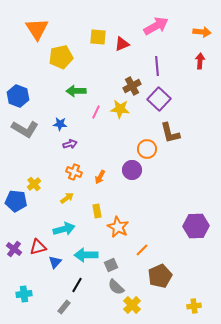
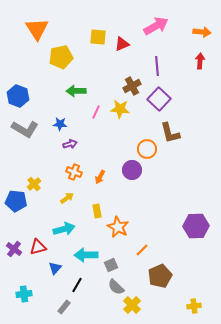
blue triangle at (55, 262): moved 6 px down
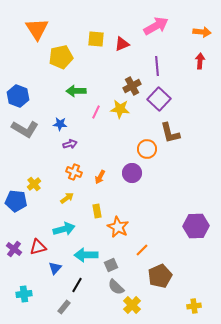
yellow square at (98, 37): moved 2 px left, 2 px down
purple circle at (132, 170): moved 3 px down
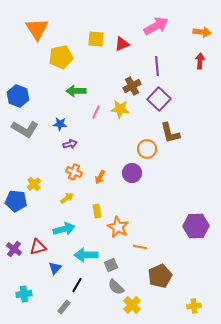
orange line at (142, 250): moved 2 px left, 3 px up; rotated 56 degrees clockwise
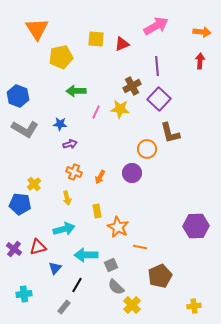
yellow arrow at (67, 198): rotated 112 degrees clockwise
blue pentagon at (16, 201): moved 4 px right, 3 px down
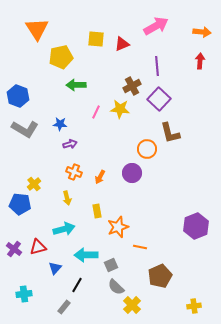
green arrow at (76, 91): moved 6 px up
purple hexagon at (196, 226): rotated 20 degrees counterclockwise
orange star at (118, 227): rotated 25 degrees clockwise
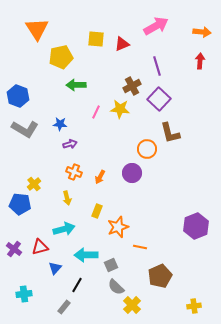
purple line at (157, 66): rotated 12 degrees counterclockwise
yellow rectangle at (97, 211): rotated 32 degrees clockwise
red triangle at (38, 247): moved 2 px right
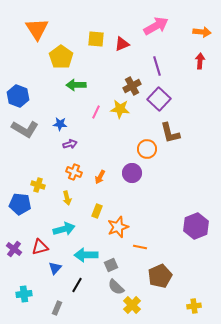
yellow pentagon at (61, 57): rotated 25 degrees counterclockwise
yellow cross at (34, 184): moved 4 px right, 1 px down; rotated 32 degrees counterclockwise
gray rectangle at (64, 307): moved 7 px left, 1 px down; rotated 16 degrees counterclockwise
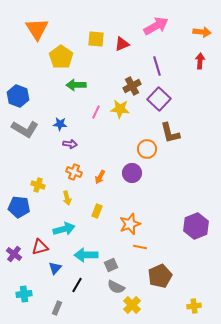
purple arrow at (70, 144): rotated 24 degrees clockwise
blue pentagon at (20, 204): moved 1 px left, 3 px down
orange star at (118, 227): moved 12 px right, 3 px up
purple cross at (14, 249): moved 5 px down
gray semicircle at (116, 287): rotated 18 degrees counterclockwise
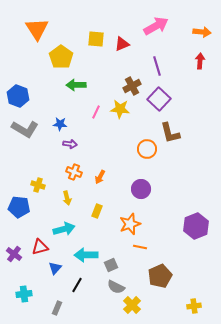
purple circle at (132, 173): moved 9 px right, 16 px down
